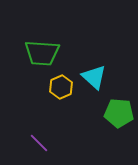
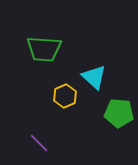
green trapezoid: moved 2 px right, 4 px up
yellow hexagon: moved 4 px right, 9 px down
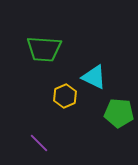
cyan triangle: rotated 16 degrees counterclockwise
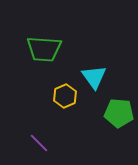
cyan triangle: rotated 28 degrees clockwise
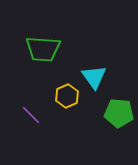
green trapezoid: moved 1 px left
yellow hexagon: moved 2 px right
purple line: moved 8 px left, 28 px up
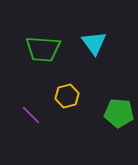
cyan triangle: moved 34 px up
yellow hexagon: rotated 10 degrees clockwise
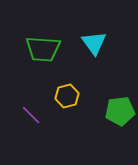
green pentagon: moved 1 px right, 2 px up; rotated 12 degrees counterclockwise
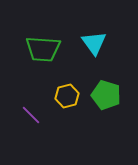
green pentagon: moved 14 px left, 16 px up; rotated 24 degrees clockwise
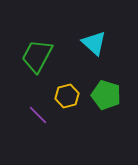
cyan triangle: rotated 12 degrees counterclockwise
green trapezoid: moved 6 px left, 7 px down; rotated 114 degrees clockwise
purple line: moved 7 px right
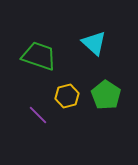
green trapezoid: moved 2 px right; rotated 81 degrees clockwise
green pentagon: rotated 16 degrees clockwise
